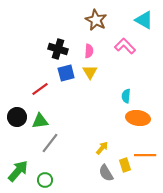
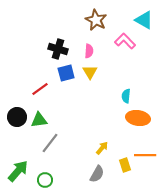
pink L-shape: moved 5 px up
green triangle: moved 1 px left, 1 px up
gray semicircle: moved 9 px left, 1 px down; rotated 120 degrees counterclockwise
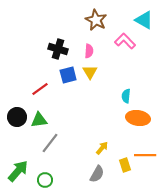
blue square: moved 2 px right, 2 px down
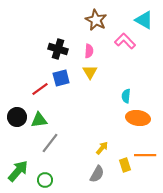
blue square: moved 7 px left, 3 px down
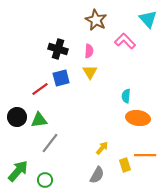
cyan triangle: moved 4 px right, 1 px up; rotated 18 degrees clockwise
gray semicircle: moved 1 px down
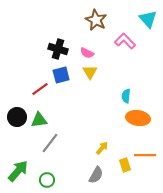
pink semicircle: moved 2 px left, 2 px down; rotated 112 degrees clockwise
blue square: moved 3 px up
gray semicircle: moved 1 px left
green circle: moved 2 px right
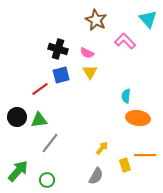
gray semicircle: moved 1 px down
